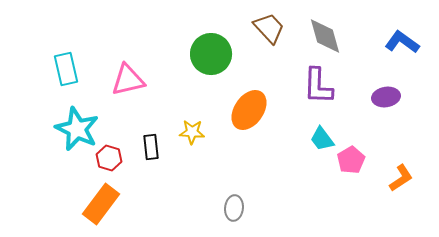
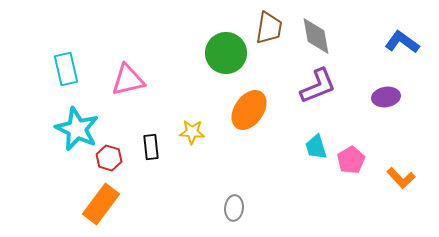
brown trapezoid: rotated 52 degrees clockwise
gray diamond: moved 9 px left; rotated 6 degrees clockwise
green circle: moved 15 px right, 1 px up
purple L-shape: rotated 114 degrees counterclockwise
cyan trapezoid: moved 6 px left, 8 px down; rotated 20 degrees clockwise
orange L-shape: rotated 80 degrees clockwise
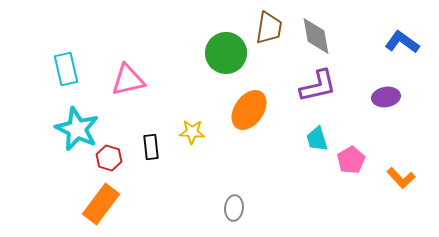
purple L-shape: rotated 9 degrees clockwise
cyan trapezoid: moved 1 px right, 8 px up
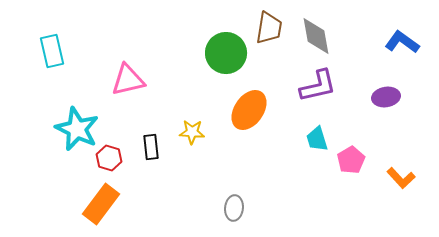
cyan rectangle: moved 14 px left, 18 px up
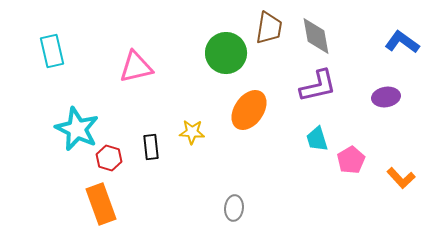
pink triangle: moved 8 px right, 13 px up
orange rectangle: rotated 57 degrees counterclockwise
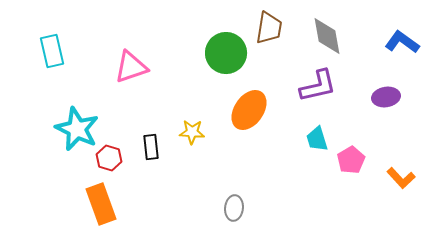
gray diamond: moved 11 px right
pink triangle: moved 5 px left; rotated 6 degrees counterclockwise
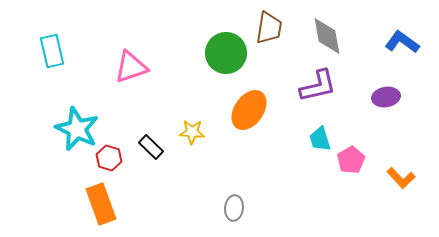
cyan trapezoid: moved 3 px right
black rectangle: rotated 40 degrees counterclockwise
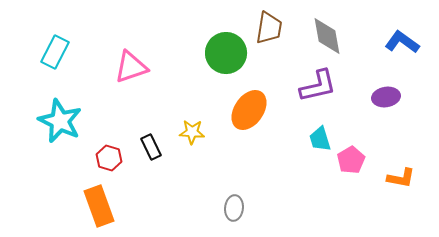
cyan rectangle: moved 3 px right, 1 px down; rotated 40 degrees clockwise
cyan star: moved 17 px left, 8 px up
black rectangle: rotated 20 degrees clockwise
orange L-shape: rotated 36 degrees counterclockwise
orange rectangle: moved 2 px left, 2 px down
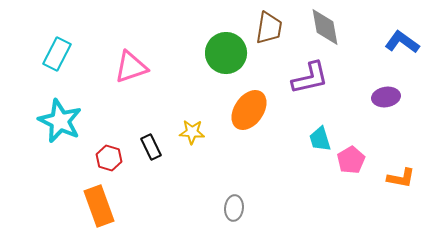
gray diamond: moved 2 px left, 9 px up
cyan rectangle: moved 2 px right, 2 px down
purple L-shape: moved 8 px left, 8 px up
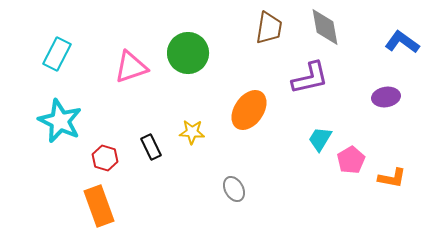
green circle: moved 38 px left
cyan trapezoid: rotated 48 degrees clockwise
red hexagon: moved 4 px left
orange L-shape: moved 9 px left
gray ellipse: moved 19 px up; rotated 35 degrees counterclockwise
